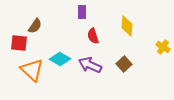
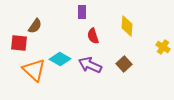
orange triangle: moved 2 px right
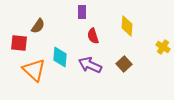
brown semicircle: moved 3 px right
cyan diamond: moved 2 px up; rotated 65 degrees clockwise
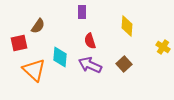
red semicircle: moved 3 px left, 5 px down
red square: rotated 18 degrees counterclockwise
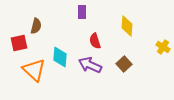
brown semicircle: moved 2 px left; rotated 21 degrees counterclockwise
red semicircle: moved 5 px right
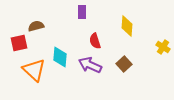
brown semicircle: rotated 119 degrees counterclockwise
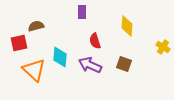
brown square: rotated 28 degrees counterclockwise
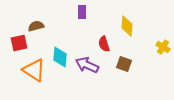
red semicircle: moved 9 px right, 3 px down
purple arrow: moved 3 px left
orange triangle: rotated 10 degrees counterclockwise
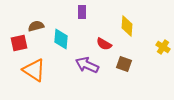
red semicircle: rotated 42 degrees counterclockwise
cyan diamond: moved 1 px right, 18 px up
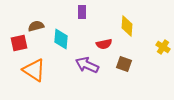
red semicircle: rotated 42 degrees counterclockwise
